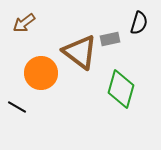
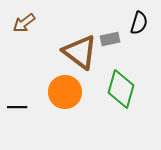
orange circle: moved 24 px right, 19 px down
black line: rotated 30 degrees counterclockwise
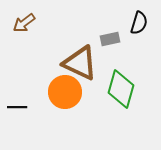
brown triangle: moved 11 px down; rotated 12 degrees counterclockwise
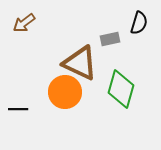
black line: moved 1 px right, 2 px down
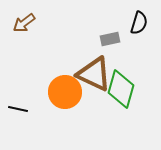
brown triangle: moved 14 px right, 11 px down
black line: rotated 12 degrees clockwise
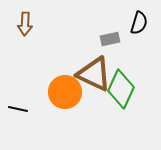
brown arrow: moved 1 px right, 1 px down; rotated 50 degrees counterclockwise
green diamond: rotated 9 degrees clockwise
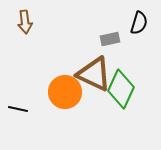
brown arrow: moved 2 px up; rotated 10 degrees counterclockwise
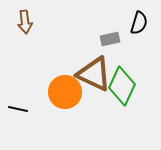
green diamond: moved 1 px right, 3 px up
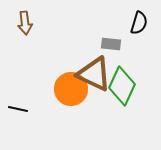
brown arrow: moved 1 px down
gray rectangle: moved 1 px right, 5 px down; rotated 18 degrees clockwise
orange circle: moved 6 px right, 3 px up
